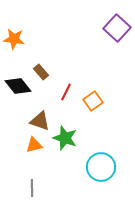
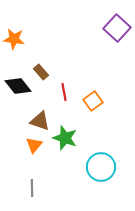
red line: moved 2 px left; rotated 36 degrees counterclockwise
orange triangle: rotated 36 degrees counterclockwise
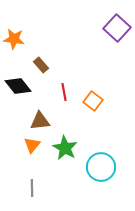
brown rectangle: moved 7 px up
orange square: rotated 18 degrees counterclockwise
brown triangle: rotated 25 degrees counterclockwise
green star: moved 10 px down; rotated 10 degrees clockwise
orange triangle: moved 2 px left
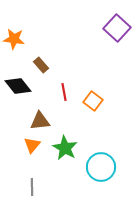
gray line: moved 1 px up
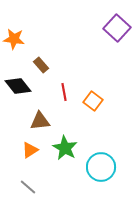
orange triangle: moved 2 px left, 5 px down; rotated 18 degrees clockwise
gray line: moved 4 px left; rotated 48 degrees counterclockwise
